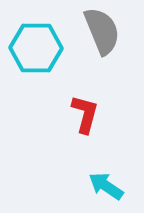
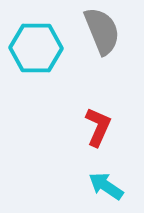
red L-shape: moved 13 px right, 13 px down; rotated 9 degrees clockwise
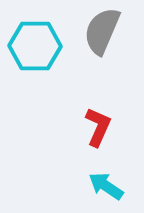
gray semicircle: rotated 135 degrees counterclockwise
cyan hexagon: moved 1 px left, 2 px up
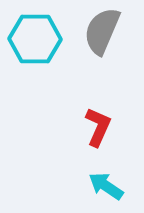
cyan hexagon: moved 7 px up
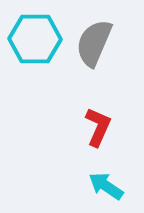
gray semicircle: moved 8 px left, 12 px down
